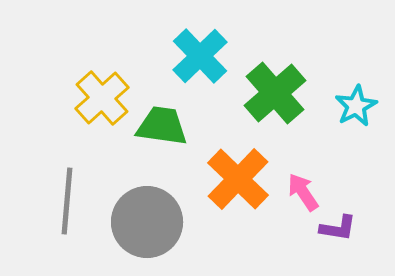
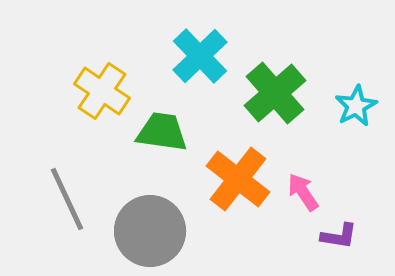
yellow cross: moved 7 px up; rotated 14 degrees counterclockwise
green trapezoid: moved 6 px down
orange cross: rotated 6 degrees counterclockwise
gray line: moved 2 px up; rotated 30 degrees counterclockwise
gray circle: moved 3 px right, 9 px down
purple L-shape: moved 1 px right, 8 px down
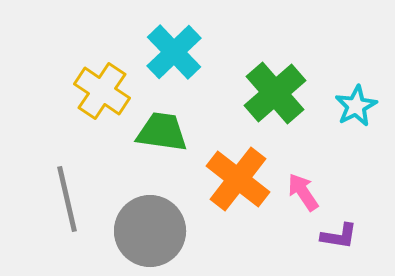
cyan cross: moved 26 px left, 4 px up
gray line: rotated 12 degrees clockwise
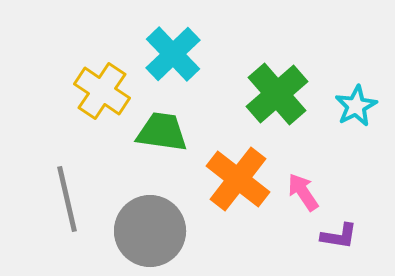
cyan cross: moved 1 px left, 2 px down
green cross: moved 2 px right, 1 px down
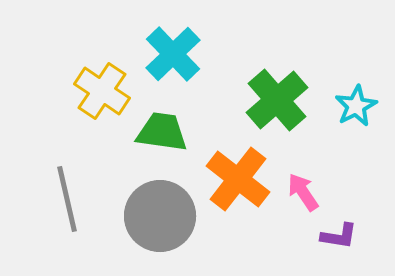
green cross: moved 6 px down
gray circle: moved 10 px right, 15 px up
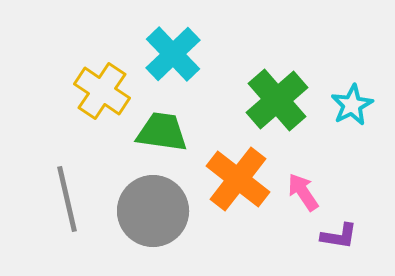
cyan star: moved 4 px left, 1 px up
gray circle: moved 7 px left, 5 px up
